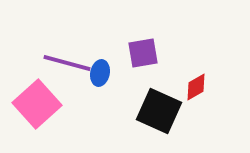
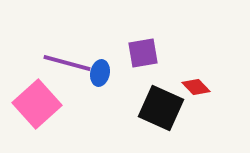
red diamond: rotated 76 degrees clockwise
black square: moved 2 px right, 3 px up
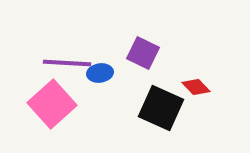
purple square: rotated 36 degrees clockwise
purple line: rotated 12 degrees counterclockwise
blue ellipse: rotated 70 degrees clockwise
pink square: moved 15 px right
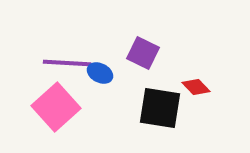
blue ellipse: rotated 35 degrees clockwise
pink square: moved 4 px right, 3 px down
black square: moved 1 px left; rotated 15 degrees counterclockwise
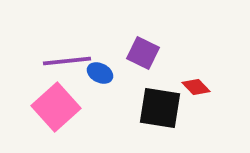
purple line: moved 2 px up; rotated 9 degrees counterclockwise
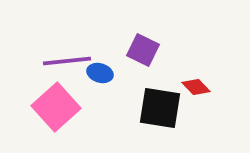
purple square: moved 3 px up
blue ellipse: rotated 10 degrees counterclockwise
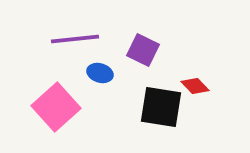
purple line: moved 8 px right, 22 px up
red diamond: moved 1 px left, 1 px up
black square: moved 1 px right, 1 px up
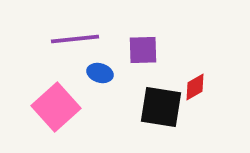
purple square: rotated 28 degrees counterclockwise
red diamond: moved 1 px down; rotated 76 degrees counterclockwise
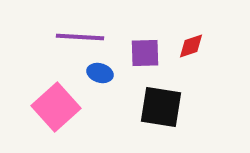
purple line: moved 5 px right, 2 px up; rotated 9 degrees clockwise
purple square: moved 2 px right, 3 px down
red diamond: moved 4 px left, 41 px up; rotated 12 degrees clockwise
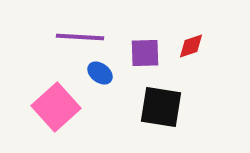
blue ellipse: rotated 20 degrees clockwise
